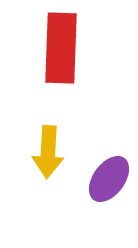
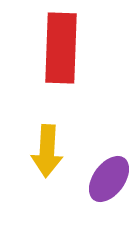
yellow arrow: moved 1 px left, 1 px up
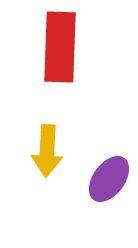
red rectangle: moved 1 px left, 1 px up
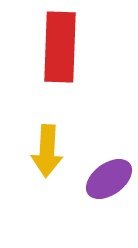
purple ellipse: rotated 18 degrees clockwise
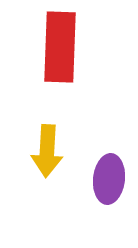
purple ellipse: rotated 48 degrees counterclockwise
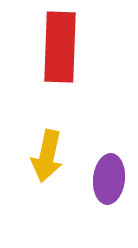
yellow arrow: moved 5 px down; rotated 9 degrees clockwise
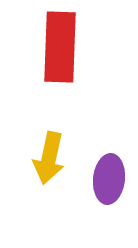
yellow arrow: moved 2 px right, 2 px down
